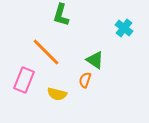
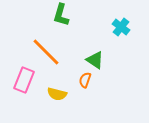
cyan cross: moved 3 px left, 1 px up
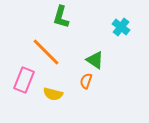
green L-shape: moved 2 px down
orange semicircle: moved 1 px right, 1 px down
yellow semicircle: moved 4 px left
